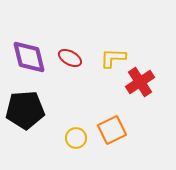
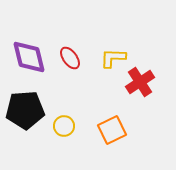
red ellipse: rotated 25 degrees clockwise
yellow circle: moved 12 px left, 12 px up
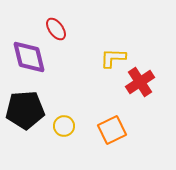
red ellipse: moved 14 px left, 29 px up
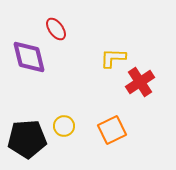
black pentagon: moved 2 px right, 29 px down
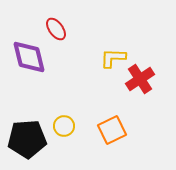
red cross: moved 3 px up
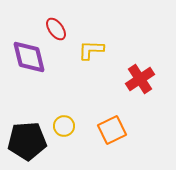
yellow L-shape: moved 22 px left, 8 px up
black pentagon: moved 2 px down
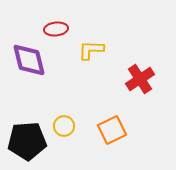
red ellipse: rotated 60 degrees counterclockwise
purple diamond: moved 3 px down
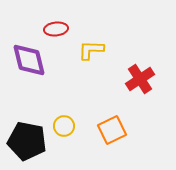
black pentagon: rotated 15 degrees clockwise
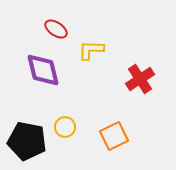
red ellipse: rotated 40 degrees clockwise
purple diamond: moved 14 px right, 10 px down
yellow circle: moved 1 px right, 1 px down
orange square: moved 2 px right, 6 px down
